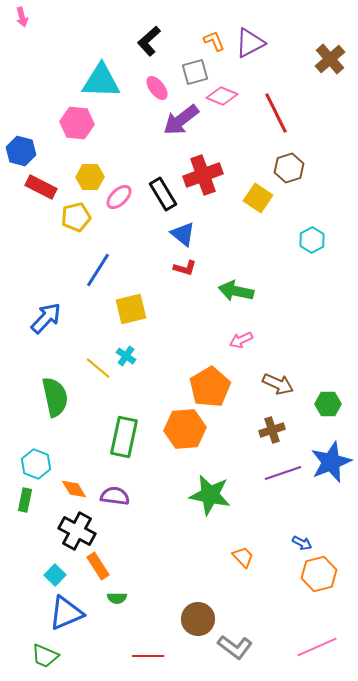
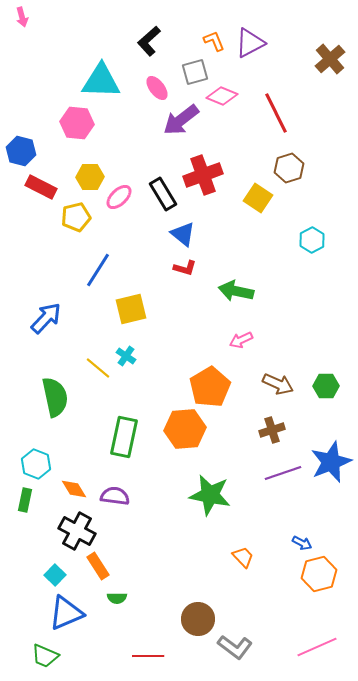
green hexagon at (328, 404): moved 2 px left, 18 px up
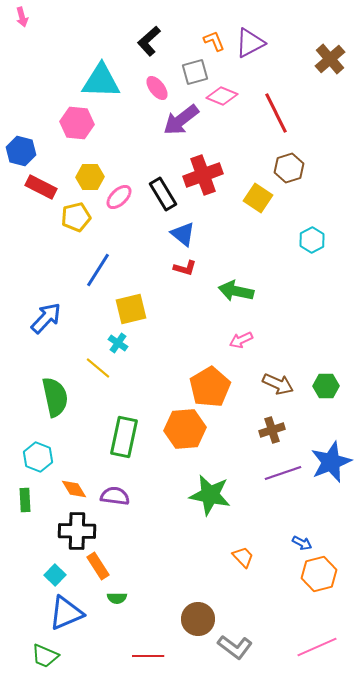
cyan cross at (126, 356): moved 8 px left, 13 px up
cyan hexagon at (36, 464): moved 2 px right, 7 px up
green rectangle at (25, 500): rotated 15 degrees counterclockwise
black cross at (77, 531): rotated 27 degrees counterclockwise
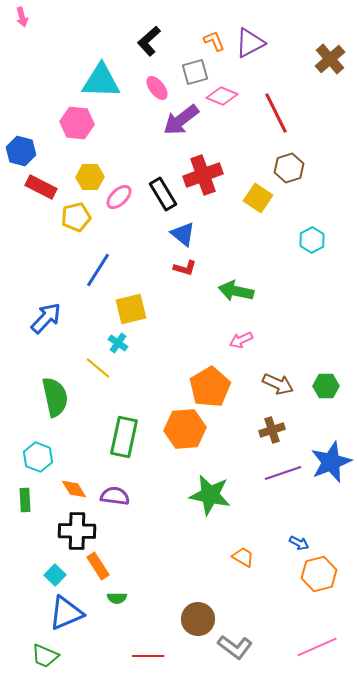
blue arrow at (302, 543): moved 3 px left
orange trapezoid at (243, 557): rotated 15 degrees counterclockwise
